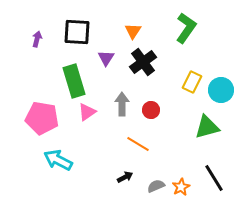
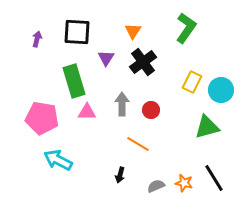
pink triangle: rotated 36 degrees clockwise
black arrow: moved 5 px left, 2 px up; rotated 133 degrees clockwise
orange star: moved 3 px right, 4 px up; rotated 30 degrees counterclockwise
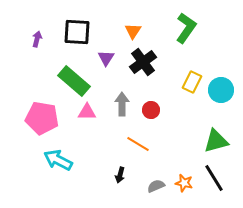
green rectangle: rotated 32 degrees counterclockwise
green triangle: moved 9 px right, 14 px down
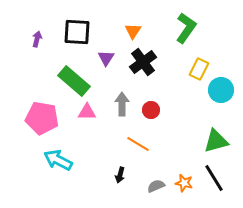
yellow rectangle: moved 7 px right, 13 px up
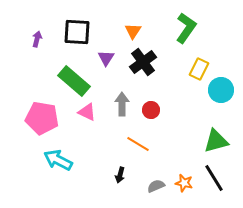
pink triangle: rotated 24 degrees clockwise
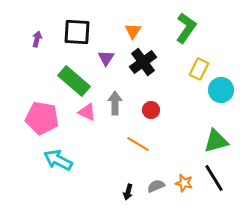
gray arrow: moved 7 px left, 1 px up
black arrow: moved 8 px right, 17 px down
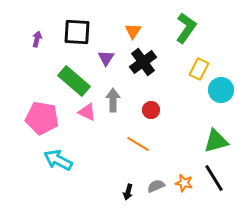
gray arrow: moved 2 px left, 3 px up
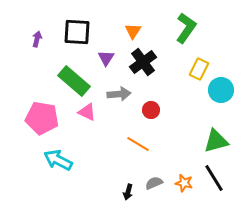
gray arrow: moved 6 px right, 6 px up; rotated 85 degrees clockwise
gray semicircle: moved 2 px left, 3 px up
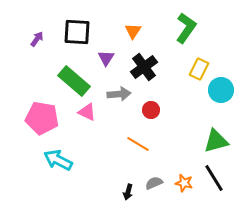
purple arrow: rotated 21 degrees clockwise
black cross: moved 1 px right, 5 px down
